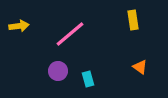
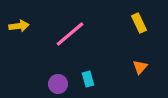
yellow rectangle: moved 6 px right, 3 px down; rotated 18 degrees counterclockwise
orange triangle: rotated 35 degrees clockwise
purple circle: moved 13 px down
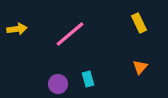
yellow arrow: moved 2 px left, 3 px down
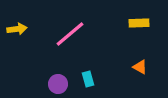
yellow rectangle: rotated 66 degrees counterclockwise
orange triangle: rotated 42 degrees counterclockwise
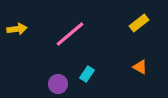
yellow rectangle: rotated 36 degrees counterclockwise
cyan rectangle: moved 1 px left, 5 px up; rotated 49 degrees clockwise
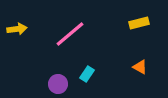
yellow rectangle: rotated 24 degrees clockwise
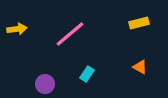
purple circle: moved 13 px left
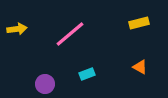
cyan rectangle: rotated 35 degrees clockwise
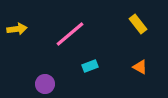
yellow rectangle: moved 1 px left, 1 px down; rotated 66 degrees clockwise
cyan rectangle: moved 3 px right, 8 px up
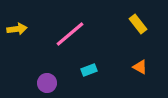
cyan rectangle: moved 1 px left, 4 px down
purple circle: moved 2 px right, 1 px up
